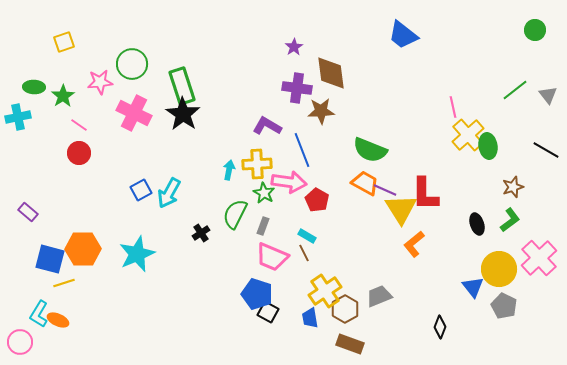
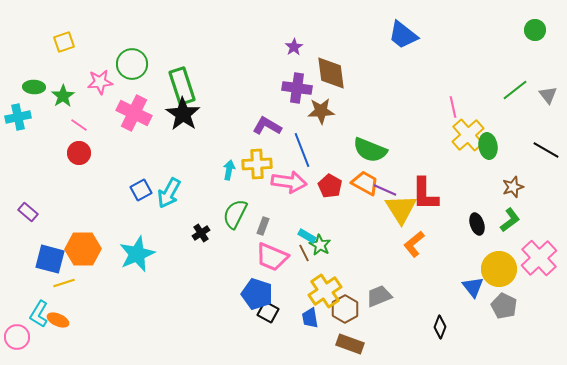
green star at (264, 193): moved 56 px right, 52 px down
red pentagon at (317, 200): moved 13 px right, 14 px up
pink circle at (20, 342): moved 3 px left, 5 px up
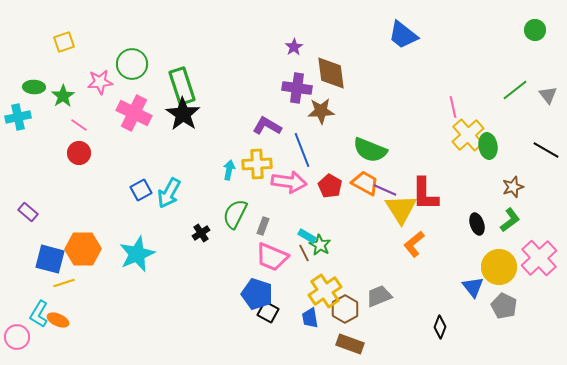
yellow circle at (499, 269): moved 2 px up
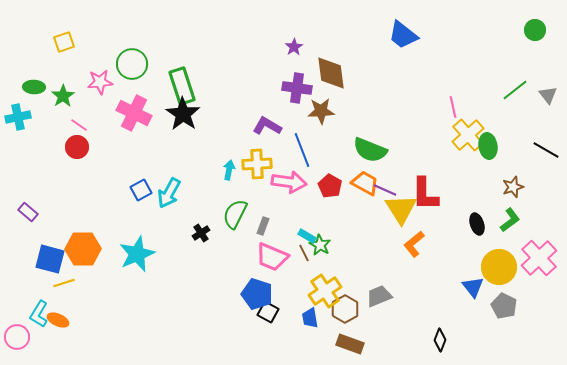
red circle at (79, 153): moved 2 px left, 6 px up
black diamond at (440, 327): moved 13 px down
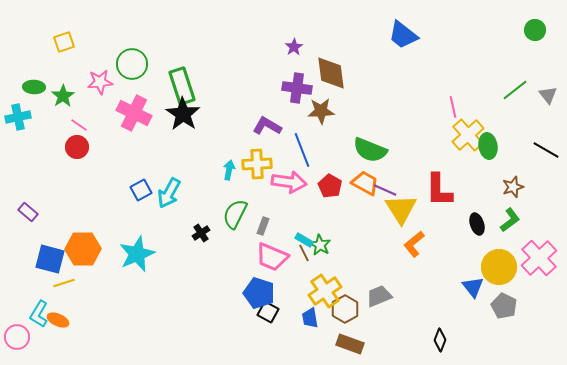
red L-shape at (425, 194): moved 14 px right, 4 px up
cyan rectangle at (307, 236): moved 3 px left, 4 px down
blue pentagon at (257, 294): moved 2 px right, 1 px up
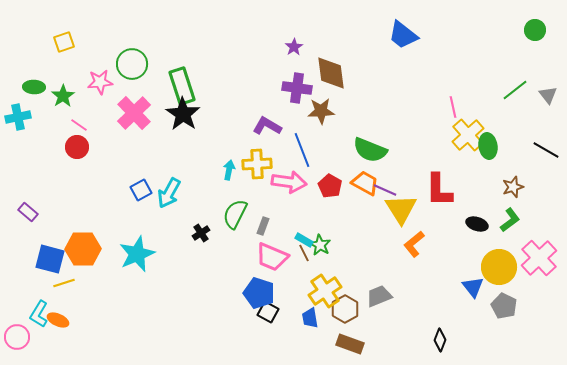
pink cross at (134, 113): rotated 20 degrees clockwise
black ellipse at (477, 224): rotated 55 degrees counterclockwise
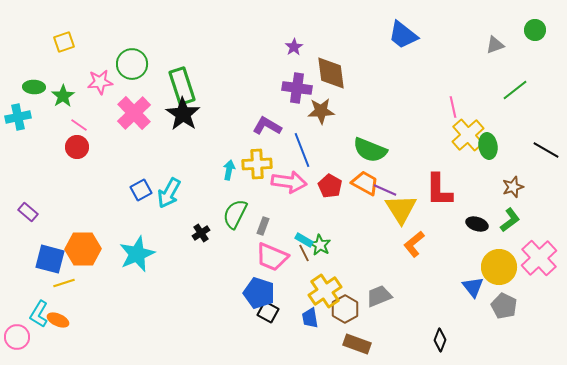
gray triangle at (548, 95): moved 53 px left, 50 px up; rotated 48 degrees clockwise
brown rectangle at (350, 344): moved 7 px right
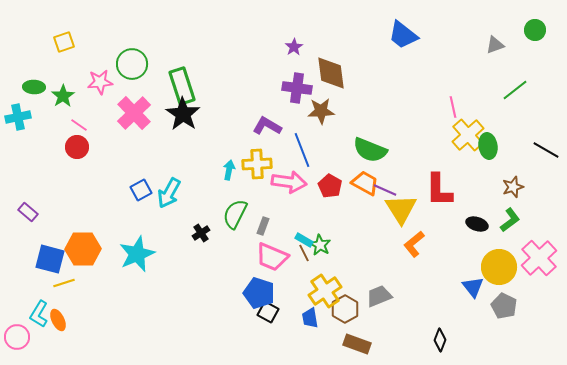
orange ellipse at (58, 320): rotated 40 degrees clockwise
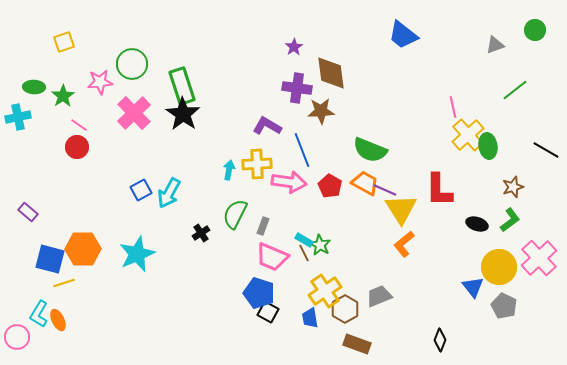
orange L-shape at (414, 244): moved 10 px left
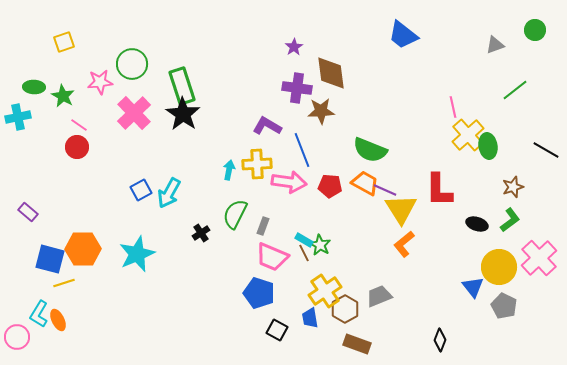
green star at (63, 96): rotated 10 degrees counterclockwise
red pentagon at (330, 186): rotated 25 degrees counterclockwise
black square at (268, 312): moved 9 px right, 18 px down
